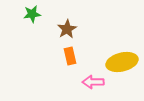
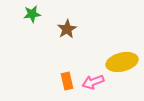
orange rectangle: moved 3 px left, 25 px down
pink arrow: rotated 20 degrees counterclockwise
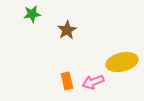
brown star: moved 1 px down
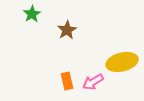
green star: rotated 24 degrees counterclockwise
pink arrow: rotated 10 degrees counterclockwise
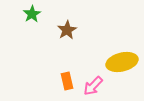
pink arrow: moved 4 px down; rotated 15 degrees counterclockwise
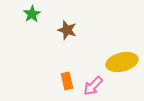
brown star: rotated 24 degrees counterclockwise
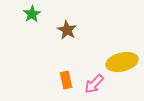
brown star: rotated 12 degrees clockwise
orange rectangle: moved 1 px left, 1 px up
pink arrow: moved 1 px right, 2 px up
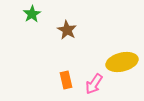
pink arrow: rotated 10 degrees counterclockwise
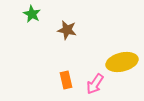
green star: rotated 12 degrees counterclockwise
brown star: rotated 18 degrees counterclockwise
pink arrow: moved 1 px right
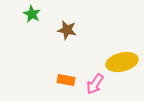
orange rectangle: rotated 66 degrees counterclockwise
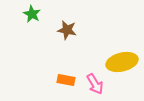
pink arrow: rotated 65 degrees counterclockwise
